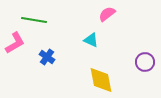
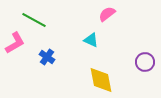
green line: rotated 20 degrees clockwise
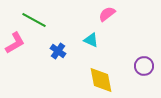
blue cross: moved 11 px right, 6 px up
purple circle: moved 1 px left, 4 px down
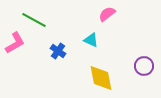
yellow diamond: moved 2 px up
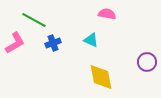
pink semicircle: rotated 48 degrees clockwise
blue cross: moved 5 px left, 8 px up; rotated 35 degrees clockwise
purple circle: moved 3 px right, 4 px up
yellow diamond: moved 1 px up
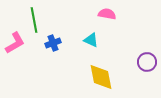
green line: rotated 50 degrees clockwise
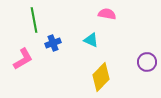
pink L-shape: moved 8 px right, 16 px down
yellow diamond: rotated 56 degrees clockwise
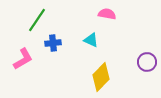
green line: moved 3 px right; rotated 45 degrees clockwise
blue cross: rotated 14 degrees clockwise
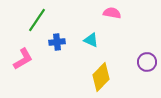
pink semicircle: moved 5 px right, 1 px up
blue cross: moved 4 px right, 1 px up
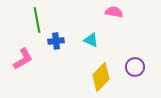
pink semicircle: moved 2 px right, 1 px up
green line: rotated 45 degrees counterclockwise
blue cross: moved 1 px left, 1 px up
purple circle: moved 12 px left, 5 px down
